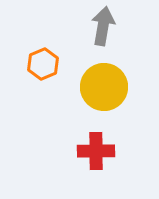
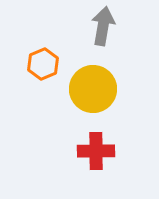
yellow circle: moved 11 px left, 2 px down
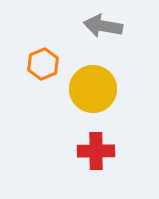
gray arrow: rotated 90 degrees counterclockwise
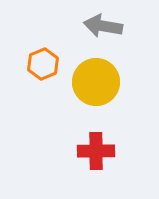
yellow circle: moved 3 px right, 7 px up
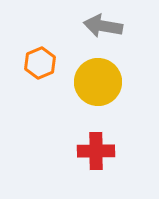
orange hexagon: moved 3 px left, 1 px up
yellow circle: moved 2 px right
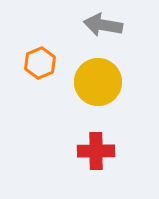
gray arrow: moved 1 px up
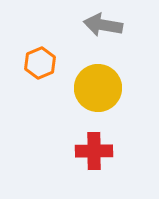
yellow circle: moved 6 px down
red cross: moved 2 px left
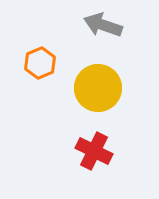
gray arrow: rotated 9 degrees clockwise
red cross: rotated 27 degrees clockwise
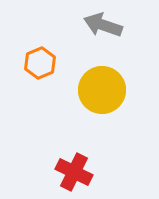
yellow circle: moved 4 px right, 2 px down
red cross: moved 20 px left, 21 px down
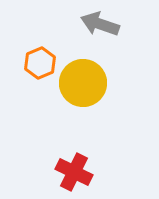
gray arrow: moved 3 px left, 1 px up
yellow circle: moved 19 px left, 7 px up
